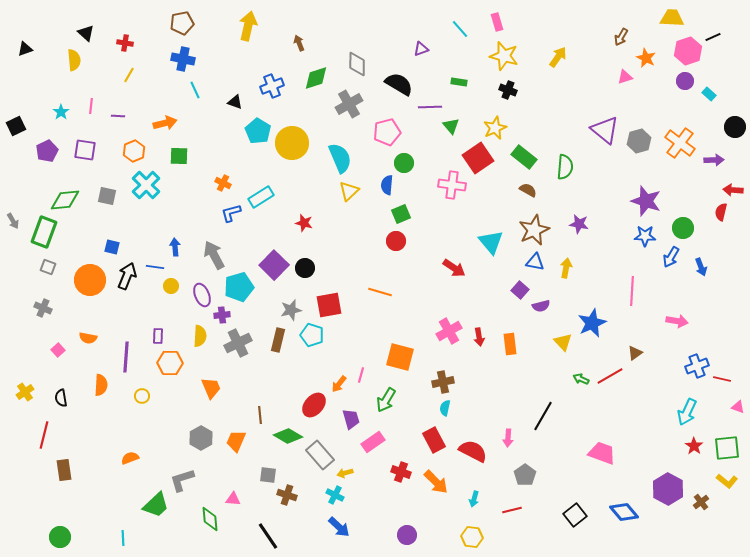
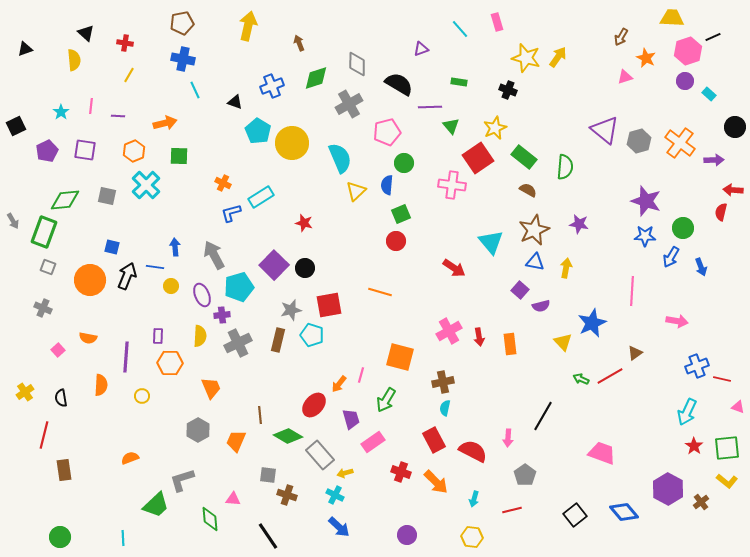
yellow star at (504, 56): moved 22 px right, 2 px down
yellow triangle at (349, 191): moved 7 px right
gray hexagon at (201, 438): moved 3 px left, 8 px up
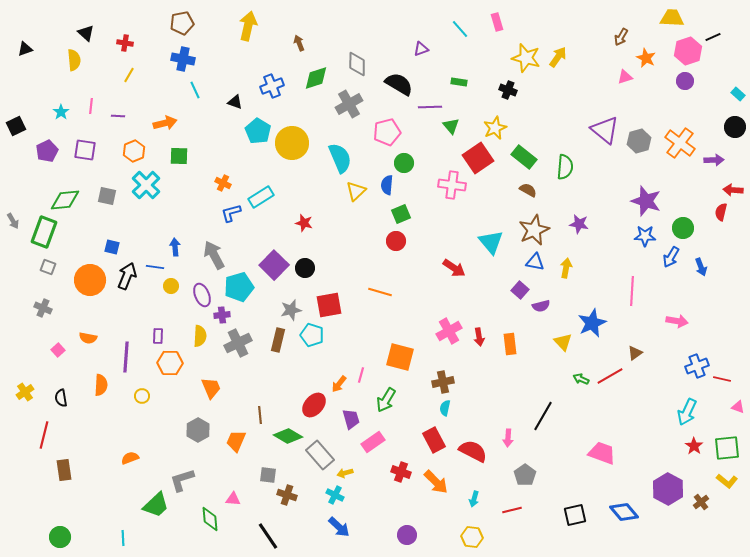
cyan rectangle at (709, 94): moved 29 px right
black square at (575, 515): rotated 25 degrees clockwise
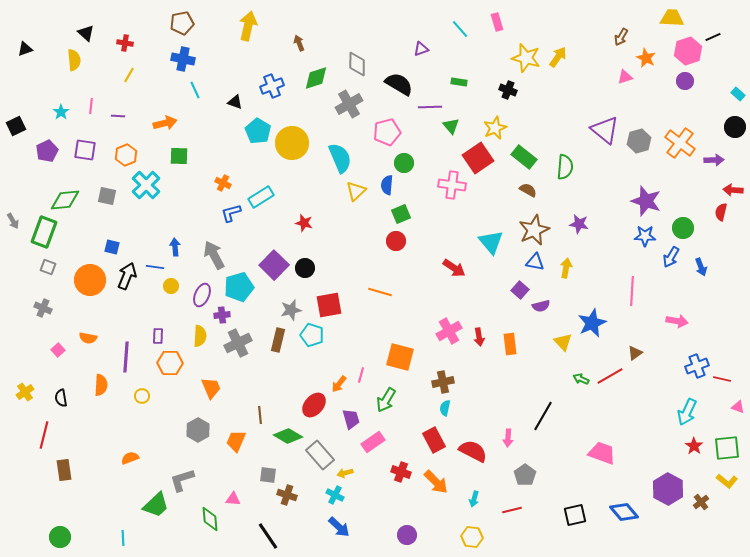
orange hexagon at (134, 151): moved 8 px left, 4 px down
purple ellipse at (202, 295): rotated 45 degrees clockwise
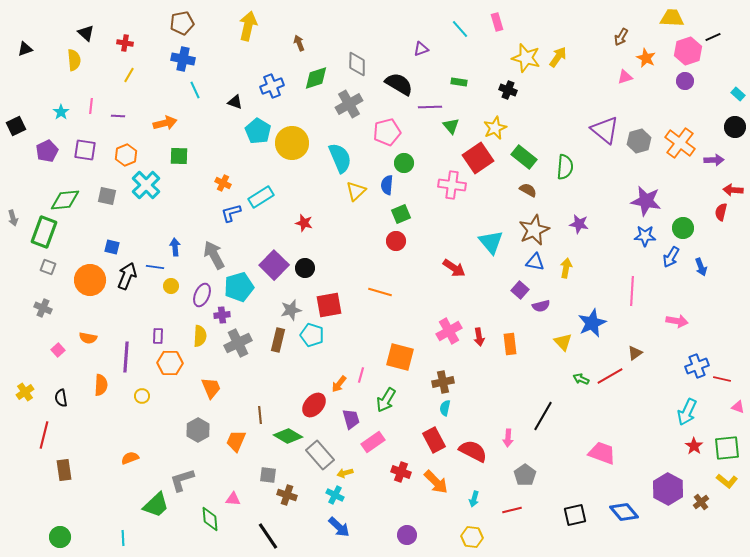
purple star at (646, 201): rotated 8 degrees counterclockwise
gray arrow at (13, 221): moved 3 px up; rotated 14 degrees clockwise
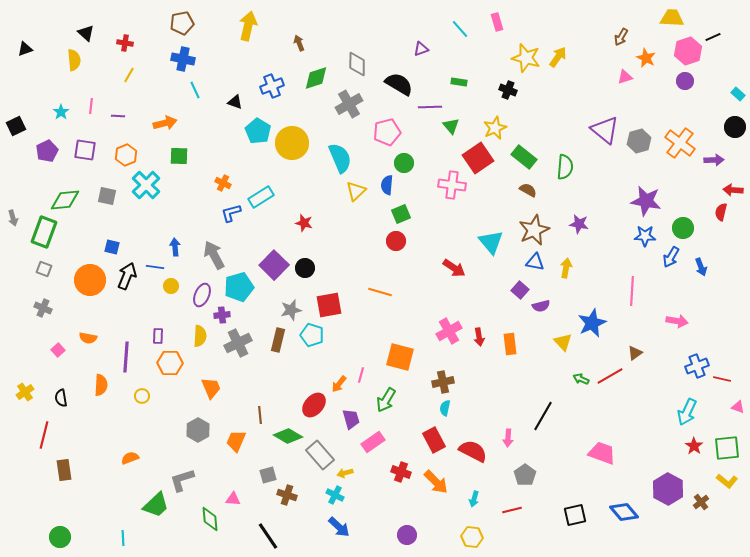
gray square at (48, 267): moved 4 px left, 2 px down
gray square at (268, 475): rotated 24 degrees counterclockwise
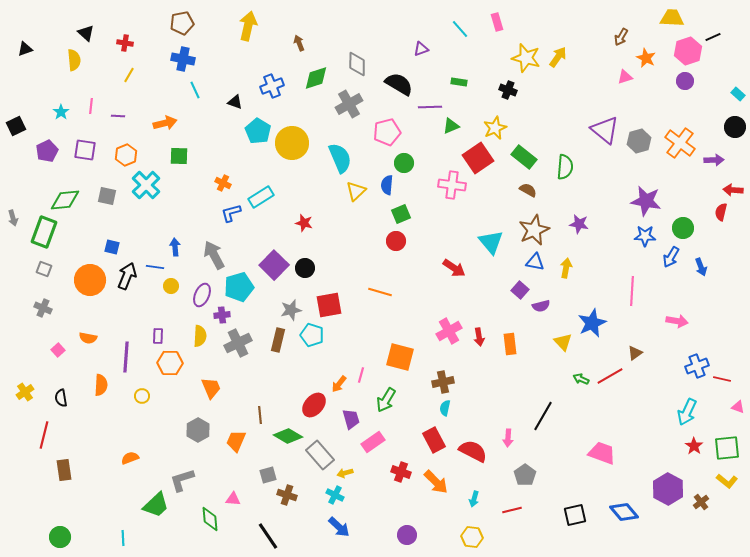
green triangle at (451, 126): rotated 48 degrees clockwise
